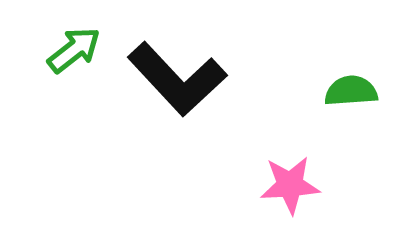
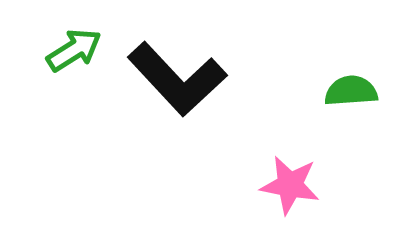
green arrow: rotated 6 degrees clockwise
pink star: rotated 14 degrees clockwise
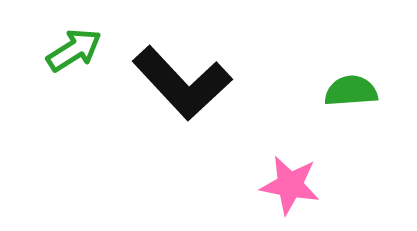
black L-shape: moved 5 px right, 4 px down
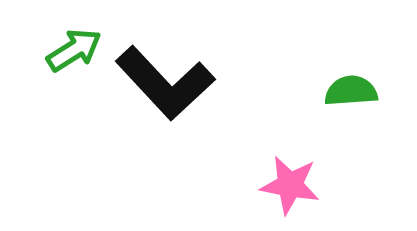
black L-shape: moved 17 px left
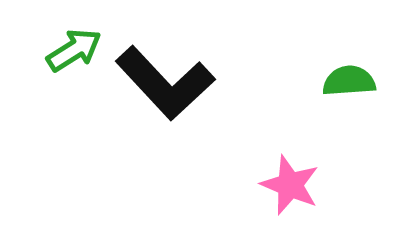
green semicircle: moved 2 px left, 10 px up
pink star: rotated 12 degrees clockwise
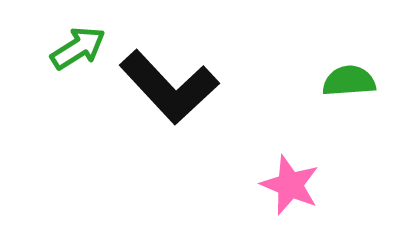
green arrow: moved 4 px right, 2 px up
black L-shape: moved 4 px right, 4 px down
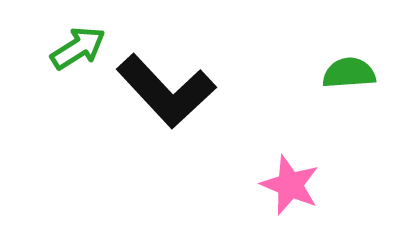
green semicircle: moved 8 px up
black L-shape: moved 3 px left, 4 px down
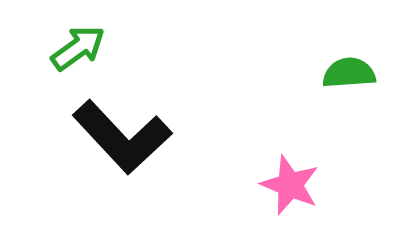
green arrow: rotated 4 degrees counterclockwise
black L-shape: moved 44 px left, 46 px down
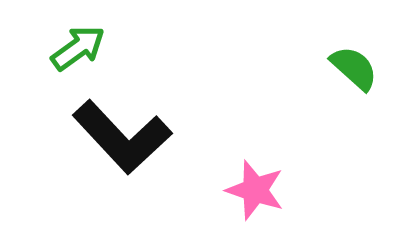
green semicircle: moved 5 px right, 5 px up; rotated 46 degrees clockwise
pink star: moved 35 px left, 5 px down; rotated 4 degrees counterclockwise
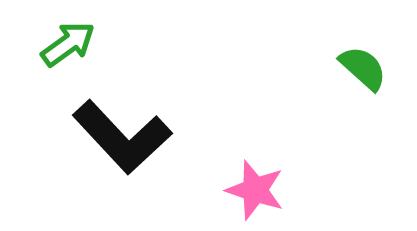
green arrow: moved 10 px left, 4 px up
green semicircle: moved 9 px right
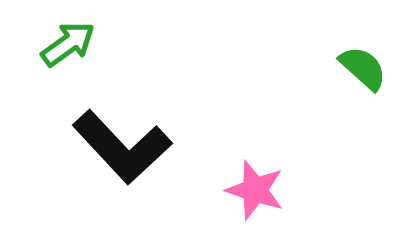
black L-shape: moved 10 px down
